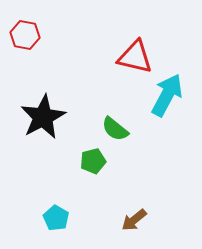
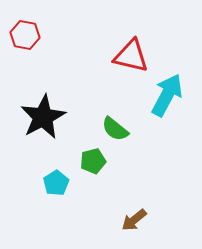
red triangle: moved 4 px left, 1 px up
cyan pentagon: moved 35 px up; rotated 10 degrees clockwise
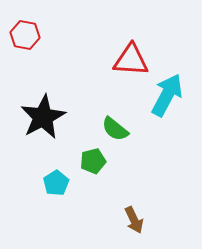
red triangle: moved 4 px down; rotated 9 degrees counterclockwise
brown arrow: rotated 76 degrees counterclockwise
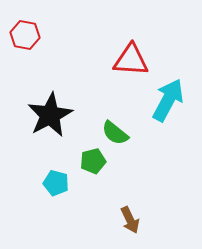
cyan arrow: moved 1 px right, 5 px down
black star: moved 7 px right, 2 px up
green semicircle: moved 4 px down
cyan pentagon: rotated 25 degrees counterclockwise
brown arrow: moved 4 px left
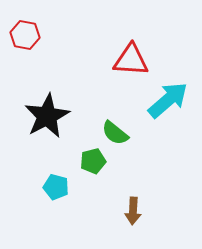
cyan arrow: rotated 21 degrees clockwise
black star: moved 3 px left, 1 px down
cyan pentagon: moved 4 px down
brown arrow: moved 3 px right, 9 px up; rotated 28 degrees clockwise
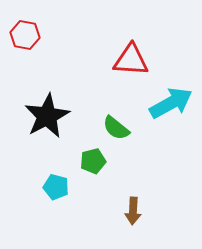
cyan arrow: moved 3 px right, 3 px down; rotated 12 degrees clockwise
green semicircle: moved 1 px right, 5 px up
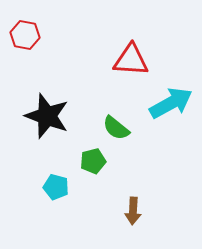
black star: rotated 24 degrees counterclockwise
